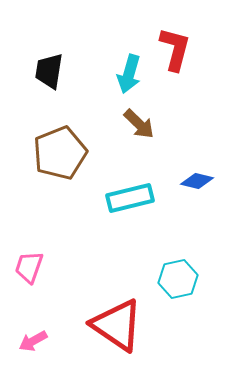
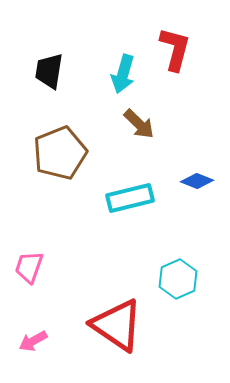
cyan arrow: moved 6 px left
blue diamond: rotated 8 degrees clockwise
cyan hexagon: rotated 12 degrees counterclockwise
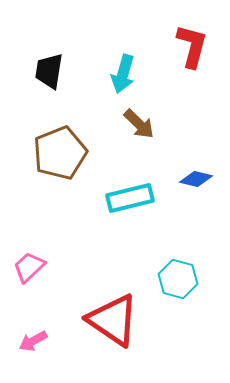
red L-shape: moved 17 px right, 3 px up
blue diamond: moved 1 px left, 2 px up; rotated 8 degrees counterclockwise
pink trapezoid: rotated 28 degrees clockwise
cyan hexagon: rotated 21 degrees counterclockwise
red triangle: moved 4 px left, 5 px up
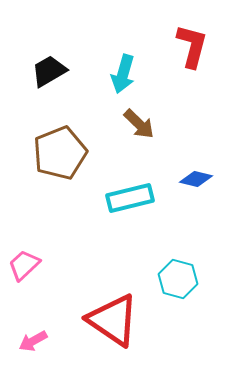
black trapezoid: rotated 51 degrees clockwise
pink trapezoid: moved 5 px left, 2 px up
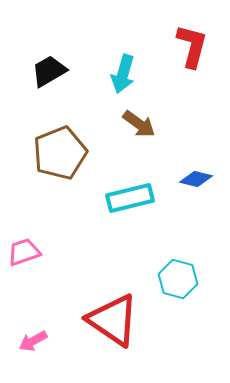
brown arrow: rotated 8 degrees counterclockwise
pink trapezoid: moved 13 px up; rotated 24 degrees clockwise
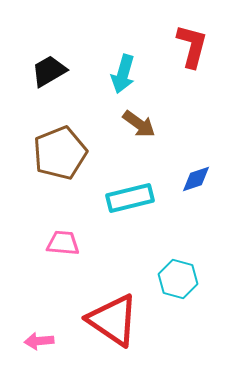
blue diamond: rotated 32 degrees counterclockwise
pink trapezoid: moved 39 px right, 9 px up; rotated 24 degrees clockwise
pink arrow: moved 6 px right; rotated 24 degrees clockwise
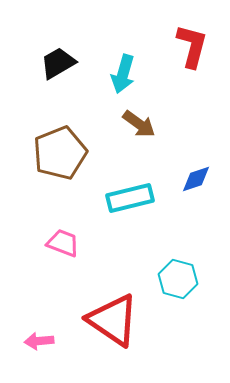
black trapezoid: moved 9 px right, 8 px up
pink trapezoid: rotated 16 degrees clockwise
